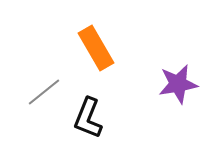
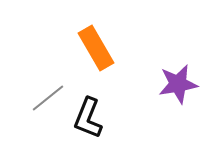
gray line: moved 4 px right, 6 px down
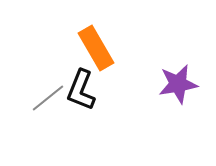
black L-shape: moved 7 px left, 28 px up
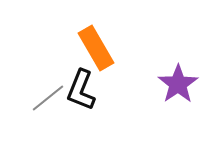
purple star: rotated 24 degrees counterclockwise
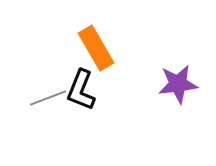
purple star: rotated 27 degrees clockwise
gray line: rotated 18 degrees clockwise
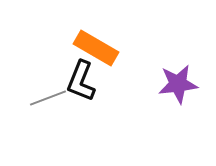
orange rectangle: rotated 30 degrees counterclockwise
black L-shape: moved 9 px up
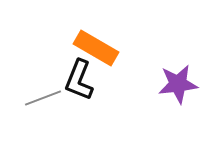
black L-shape: moved 2 px left, 1 px up
gray line: moved 5 px left
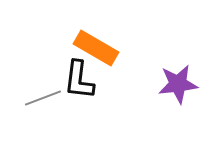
black L-shape: rotated 15 degrees counterclockwise
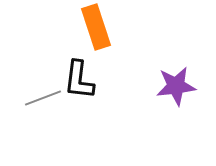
orange rectangle: moved 21 px up; rotated 42 degrees clockwise
purple star: moved 2 px left, 2 px down
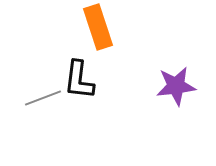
orange rectangle: moved 2 px right
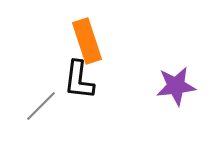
orange rectangle: moved 11 px left, 14 px down
gray line: moved 2 px left, 8 px down; rotated 24 degrees counterclockwise
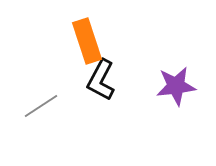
black L-shape: moved 22 px right; rotated 21 degrees clockwise
gray line: rotated 12 degrees clockwise
